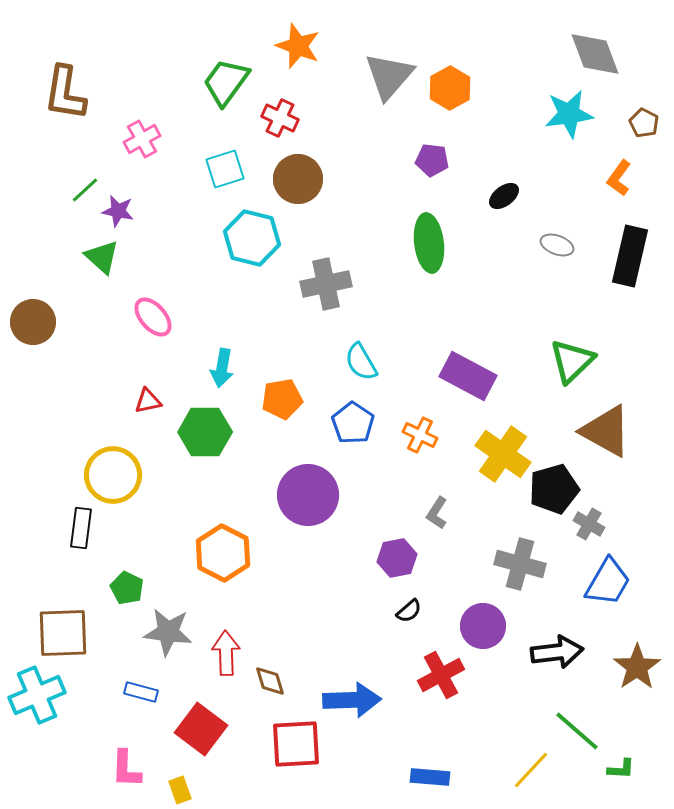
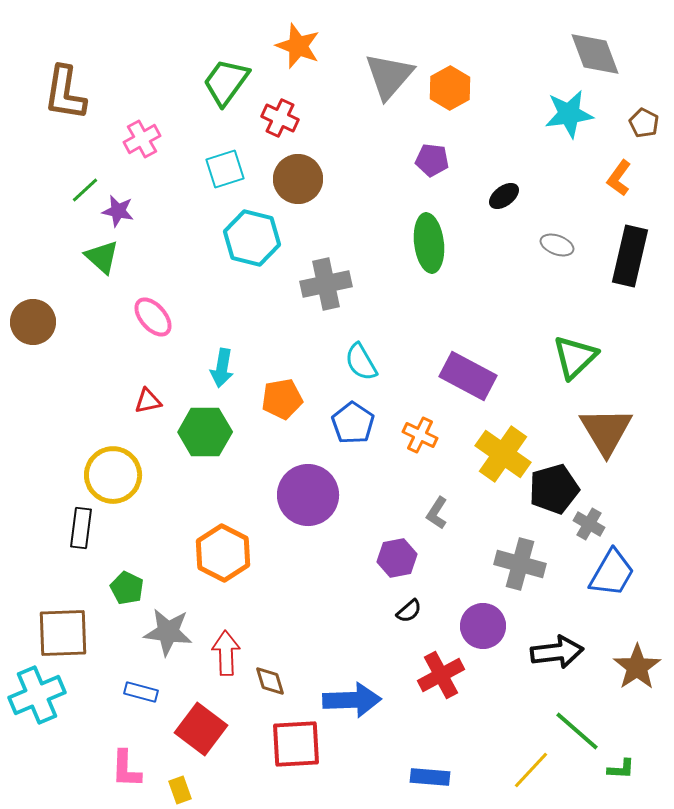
green triangle at (572, 361): moved 3 px right, 4 px up
brown triangle at (606, 431): rotated 30 degrees clockwise
blue trapezoid at (608, 582): moved 4 px right, 9 px up
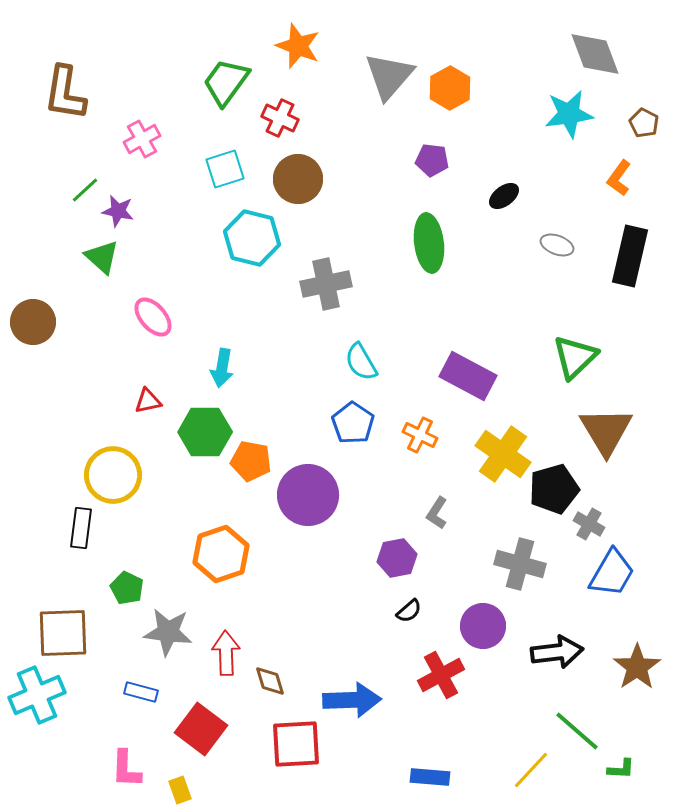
orange pentagon at (282, 399): moved 31 px left, 62 px down; rotated 21 degrees clockwise
orange hexagon at (223, 553): moved 2 px left, 1 px down; rotated 14 degrees clockwise
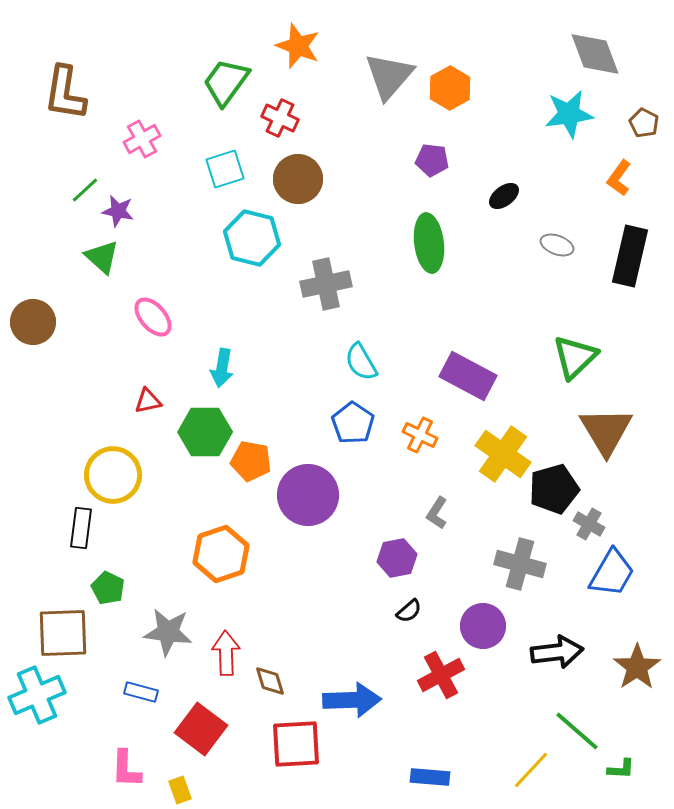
green pentagon at (127, 588): moved 19 px left
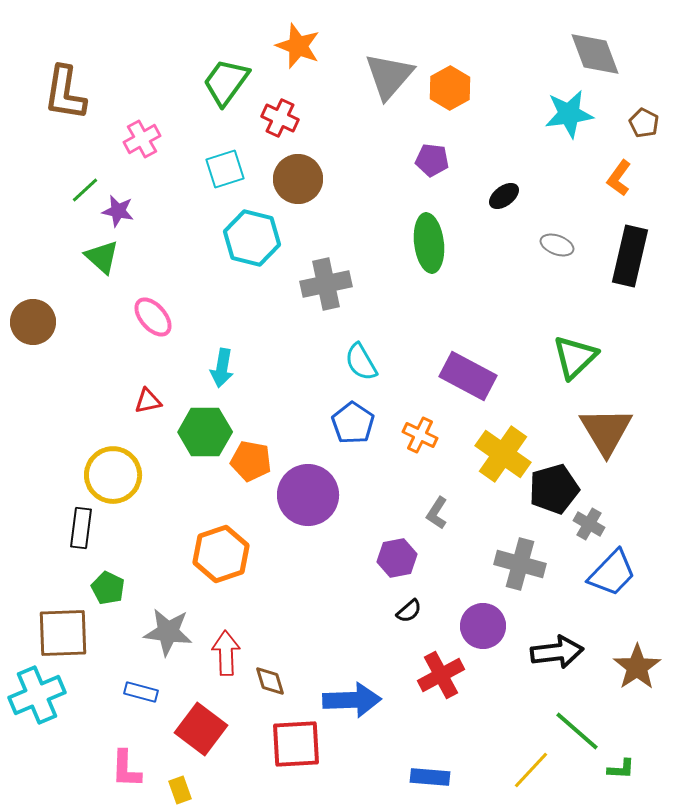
blue trapezoid at (612, 573): rotated 14 degrees clockwise
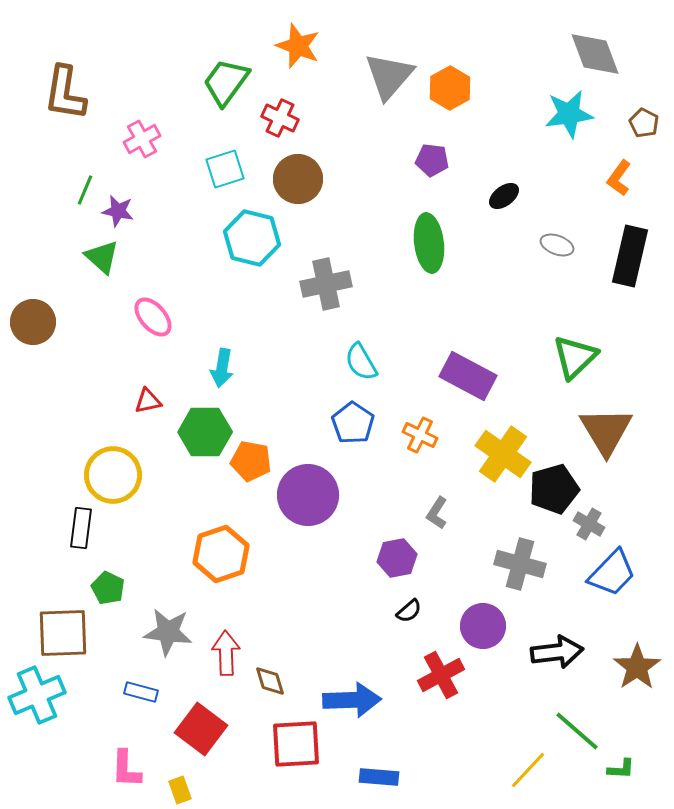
green line at (85, 190): rotated 24 degrees counterclockwise
yellow line at (531, 770): moved 3 px left
blue rectangle at (430, 777): moved 51 px left
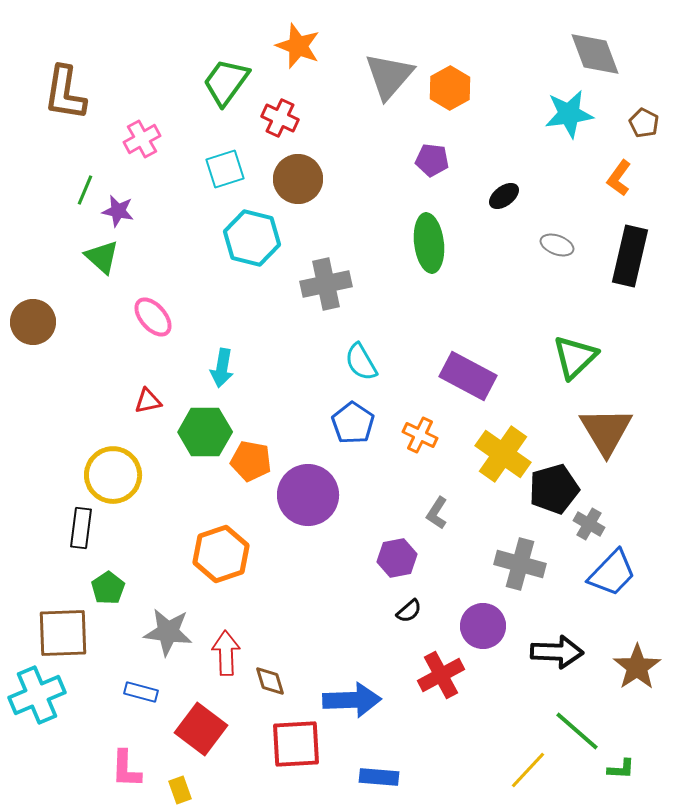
green pentagon at (108, 588): rotated 12 degrees clockwise
black arrow at (557, 652): rotated 9 degrees clockwise
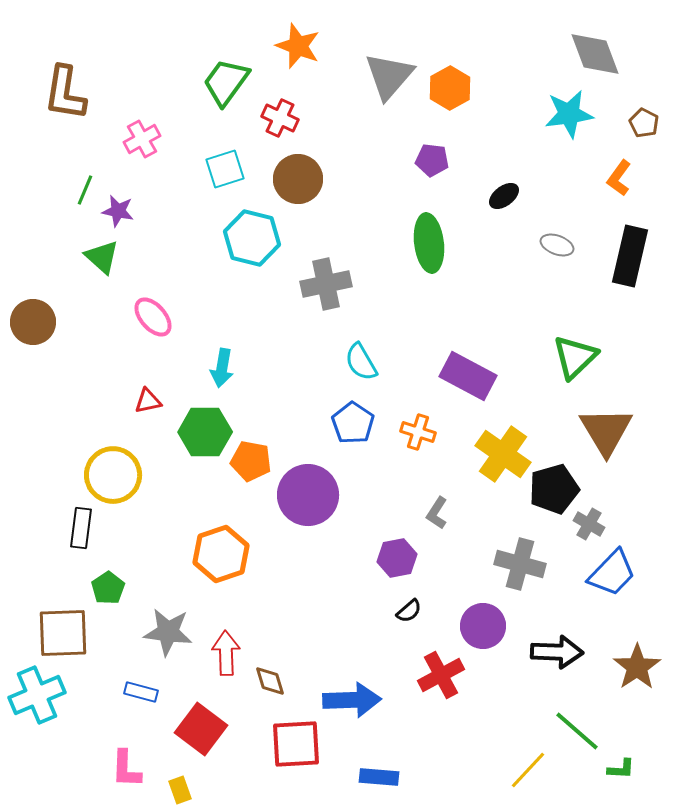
orange cross at (420, 435): moved 2 px left, 3 px up; rotated 8 degrees counterclockwise
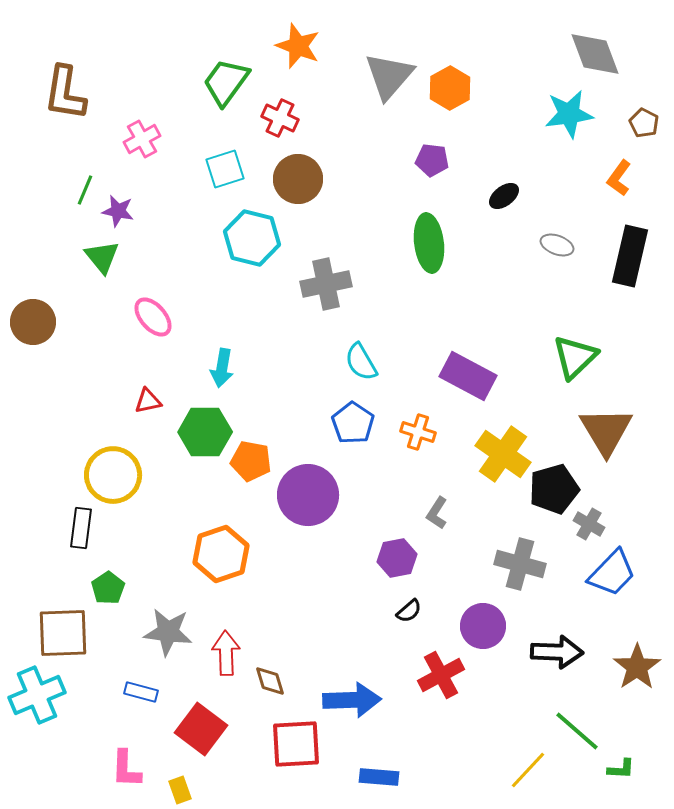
green triangle at (102, 257): rotated 9 degrees clockwise
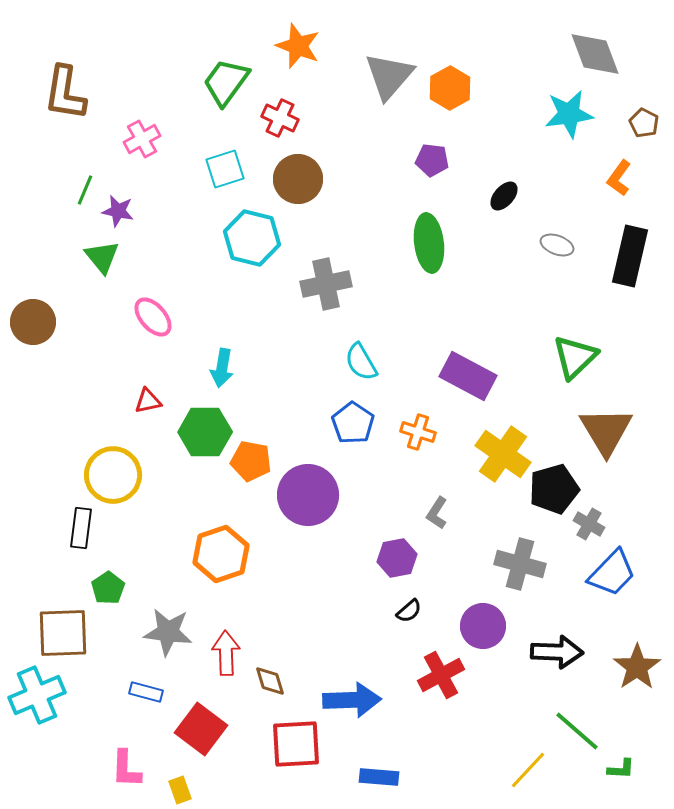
black ellipse at (504, 196): rotated 12 degrees counterclockwise
blue rectangle at (141, 692): moved 5 px right
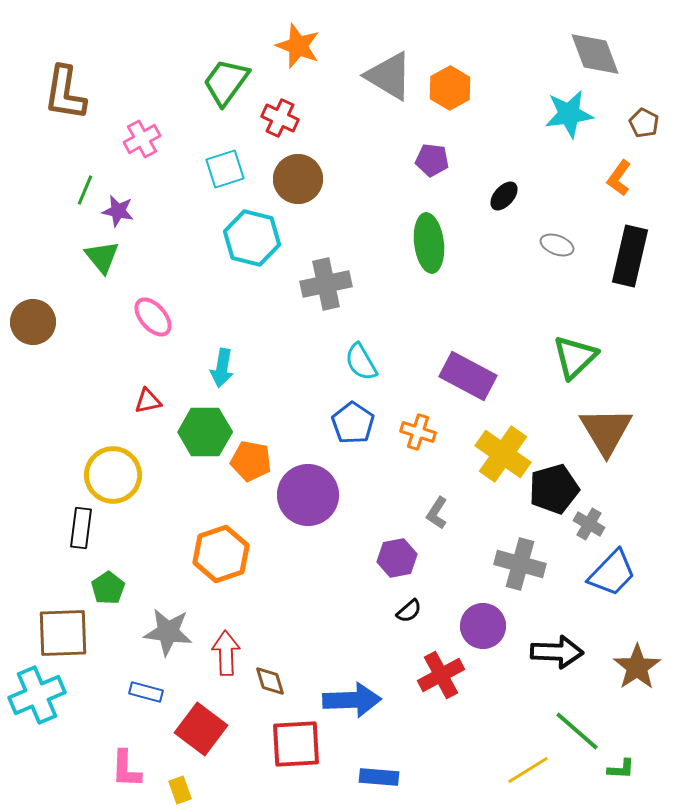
gray triangle at (389, 76): rotated 40 degrees counterclockwise
yellow line at (528, 770): rotated 15 degrees clockwise
